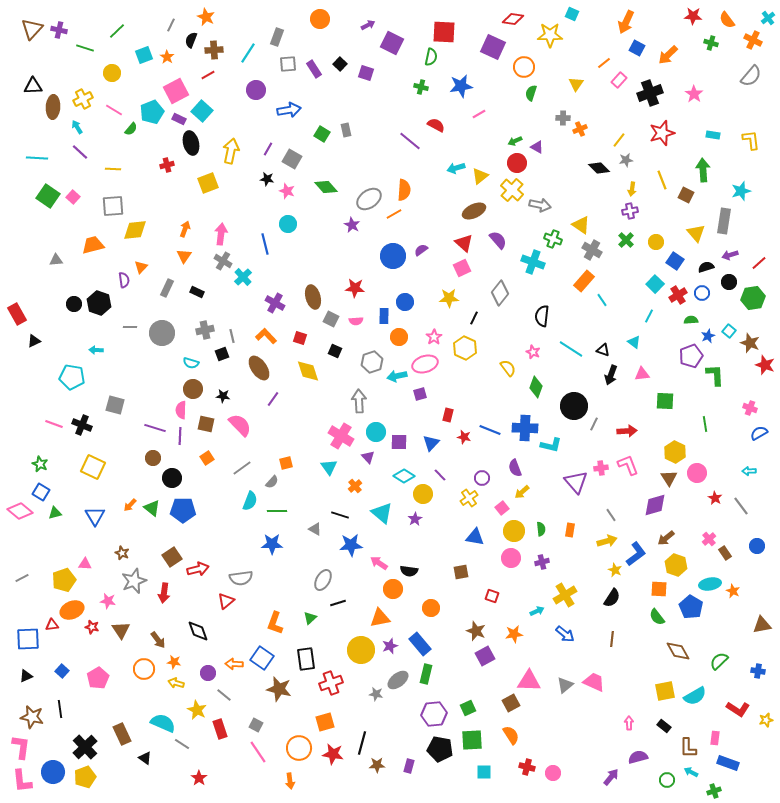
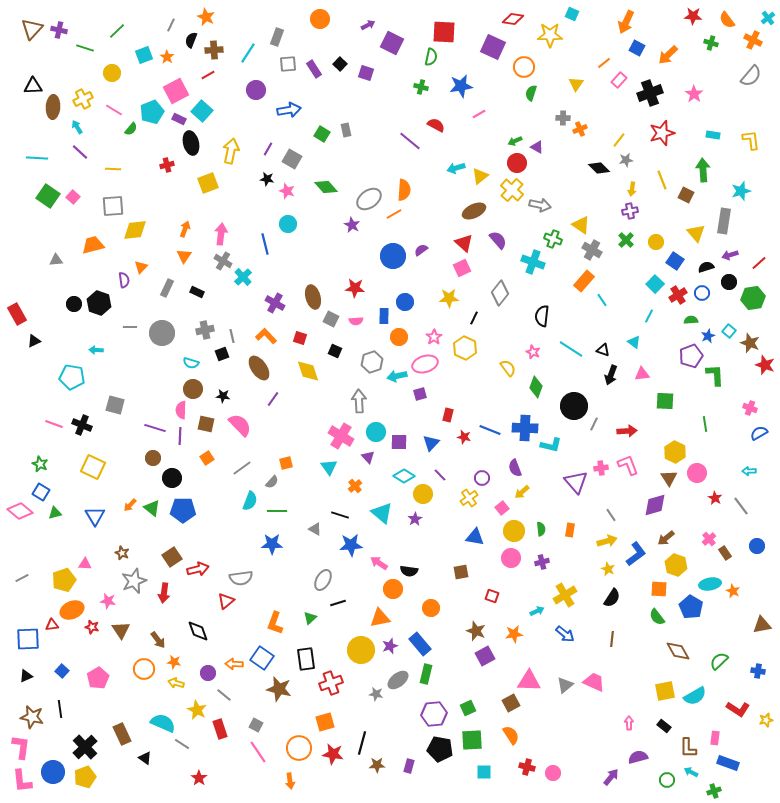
yellow star at (615, 570): moved 7 px left, 1 px up
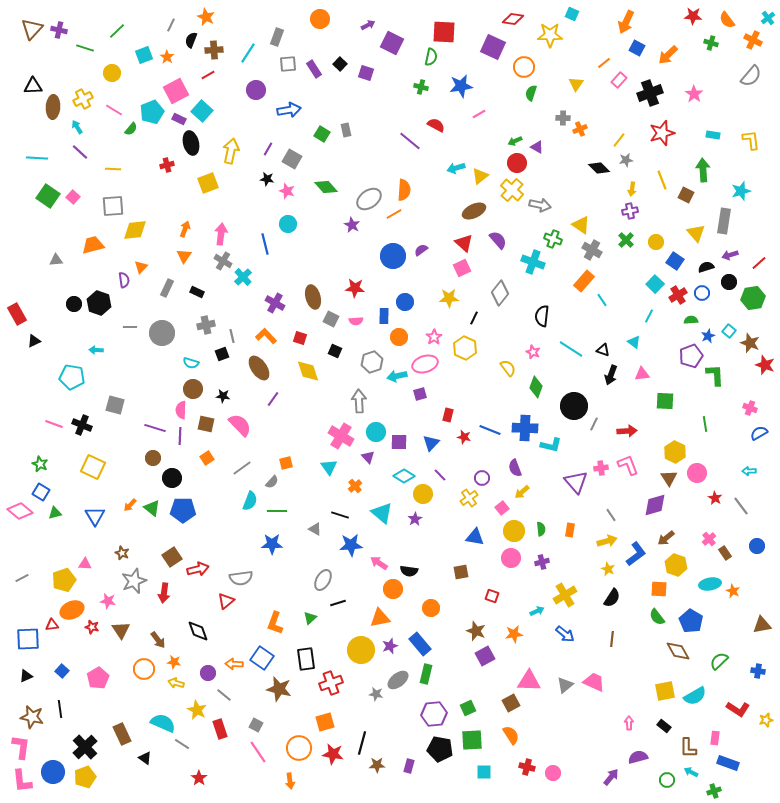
gray cross at (205, 330): moved 1 px right, 5 px up
blue pentagon at (691, 607): moved 14 px down
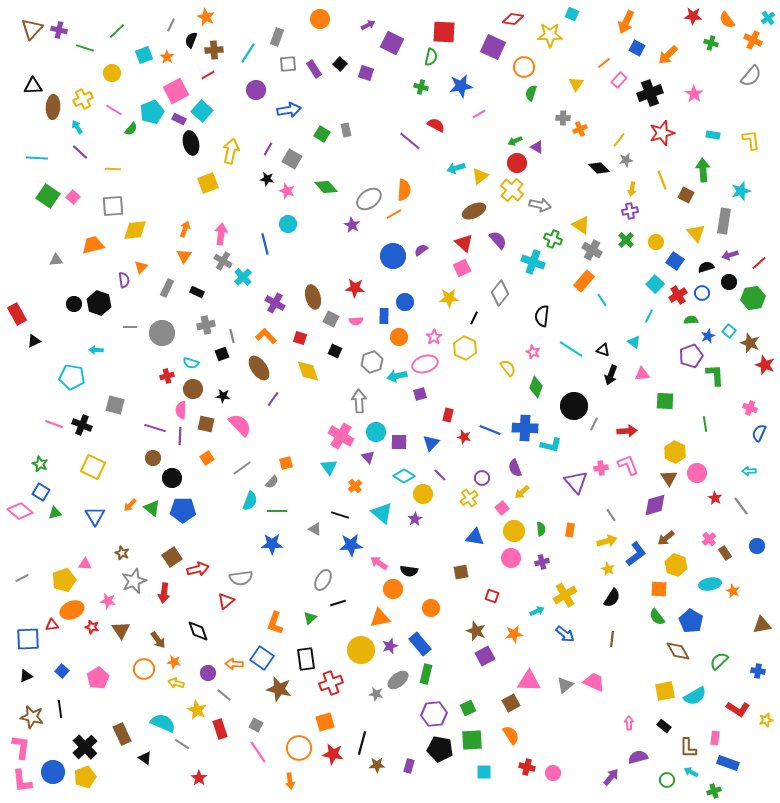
red cross at (167, 165): moved 211 px down
blue semicircle at (759, 433): rotated 36 degrees counterclockwise
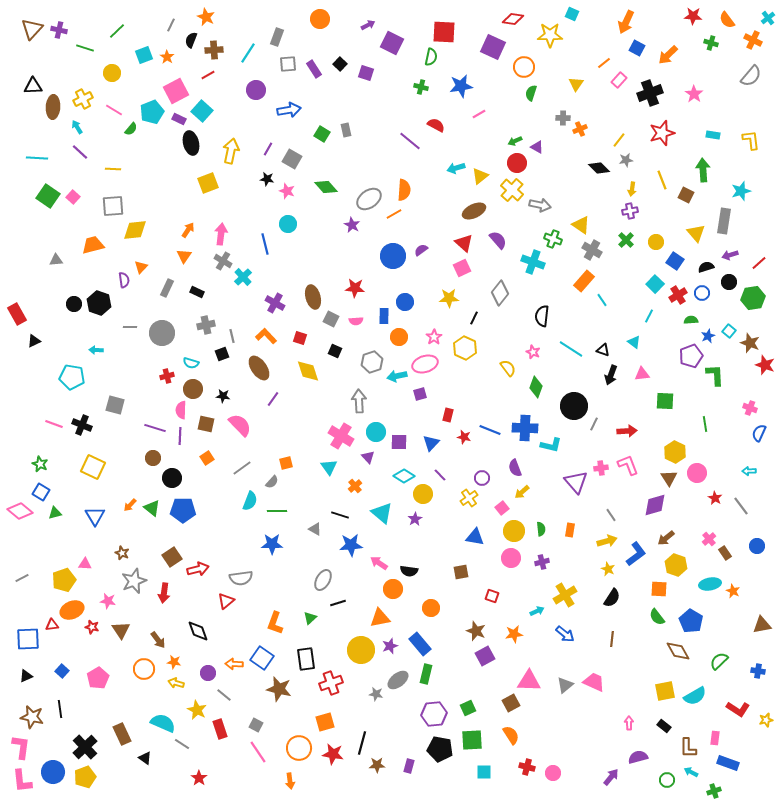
orange arrow at (185, 229): moved 3 px right, 1 px down; rotated 14 degrees clockwise
